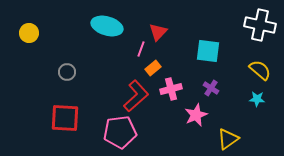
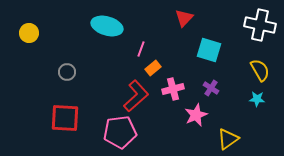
red triangle: moved 26 px right, 14 px up
cyan square: moved 1 px right, 1 px up; rotated 10 degrees clockwise
yellow semicircle: rotated 20 degrees clockwise
pink cross: moved 2 px right
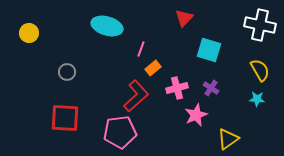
pink cross: moved 4 px right, 1 px up
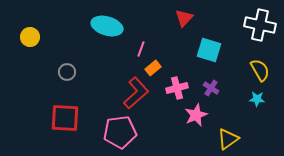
yellow circle: moved 1 px right, 4 px down
red L-shape: moved 3 px up
